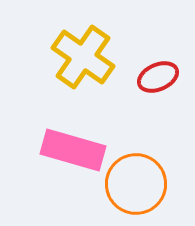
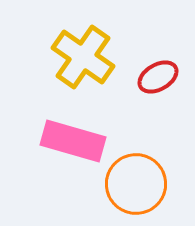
red ellipse: rotated 6 degrees counterclockwise
pink rectangle: moved 9 px up
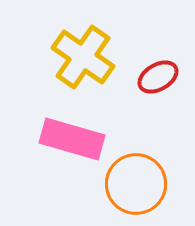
pink rectangle: moved 1 px left, 2 px up
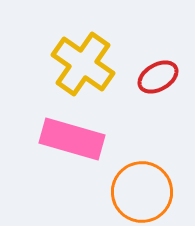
yellow cross: moved 7 px down
orange circle: moved 6 px right, 8 px down
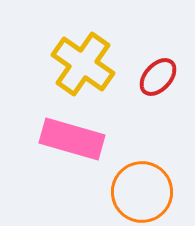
red ellipse: rotated 18 degrees counterclockwise
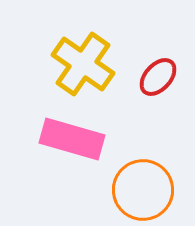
orange circle: moved 1 px right, 2 px up
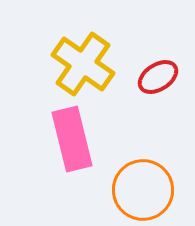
red ellipse: rotated 15 degrees clockwise
pink rectangle: rotated 60 degrees clockwise
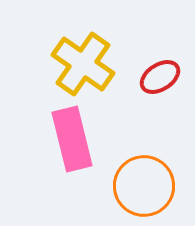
red ellipse: moved 2 px right
orange circle: moved 1 px right, 4 px up
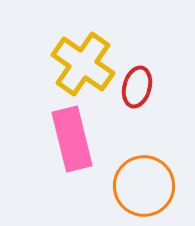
red ellipse: moved 23 px left, 10 px down; rotated 42 degrees counterclockwise
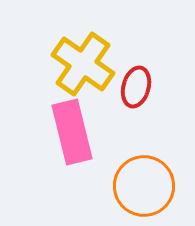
red ellipse: moved 1 px left
pink rectangle: moved 7 px up
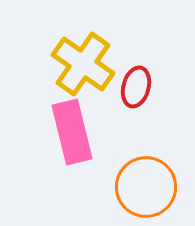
orange circle: moved 2 px right, 1 px down
